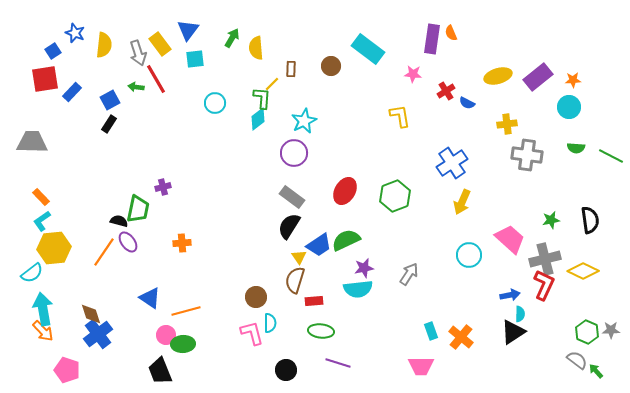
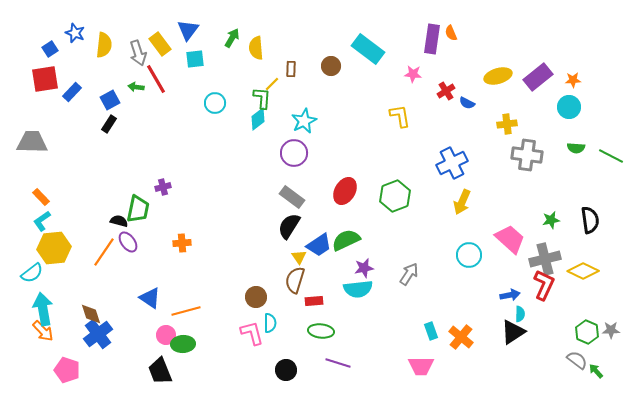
blue square at (53, 51): moved 3 px left, 2 px up
blue cross at (452, 163): rotated 8 degrees clockwise
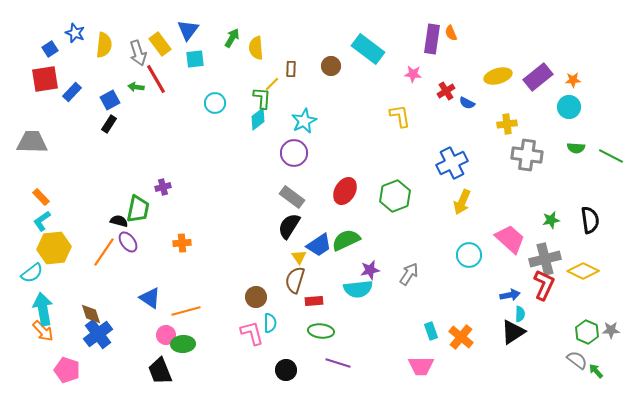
purple star at (364, 268): moved 6 px right, 2 px down
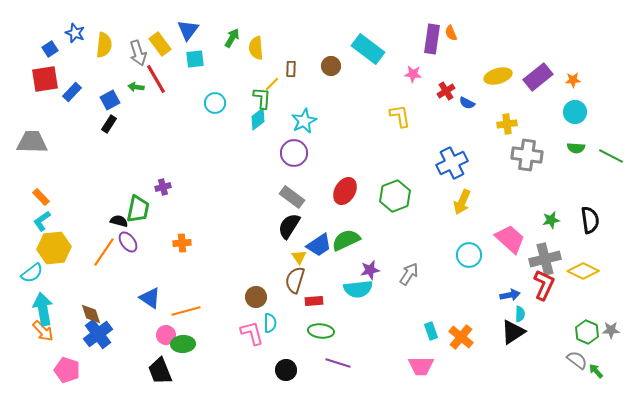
cyan circle at (569, 107): moved 6 px right, 5 px down
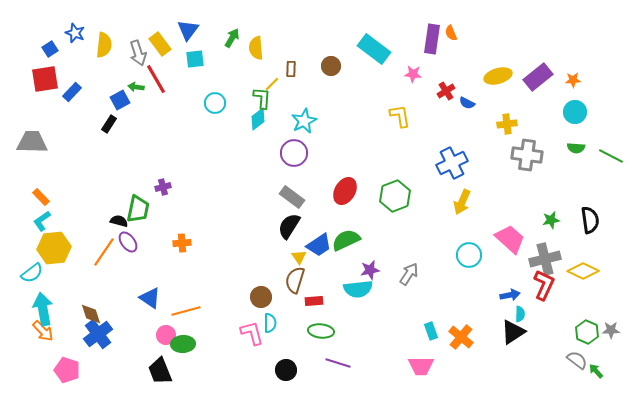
cyan rectangle at (368, 49): moved 6 px right
blue square at (110, 100): moved 10 px right
brown circle at (256, 297): moved 5 px right
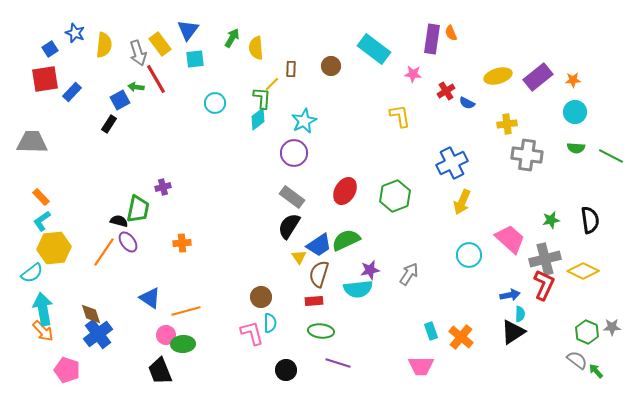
brown semicircle at (295, 280): moved 24 px right, 6 px up
gray star at (611, 330): moved 1 px right, 3 px up
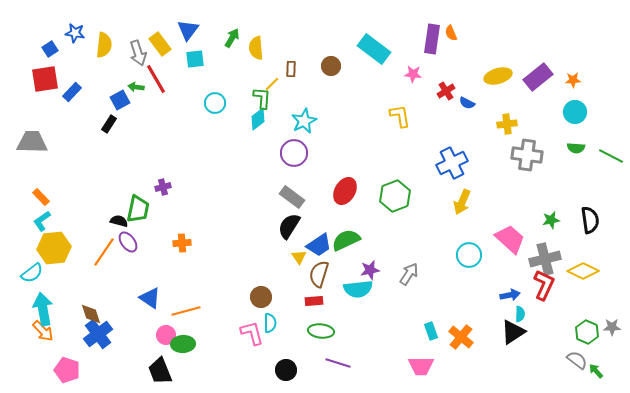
blue star at (75, 33): rotated 12 degrees counterclockwise
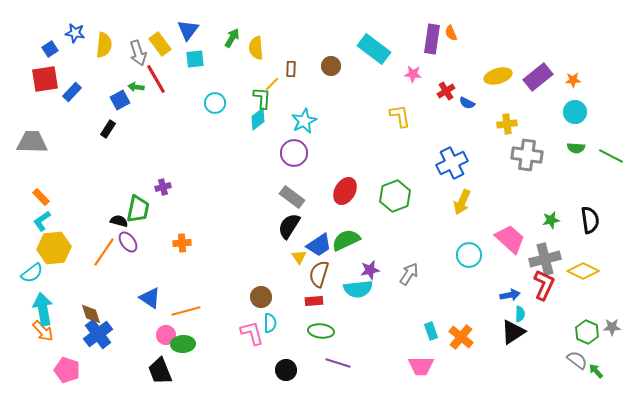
black rectangle at (109, 124): moved 1 px left, 5 px down
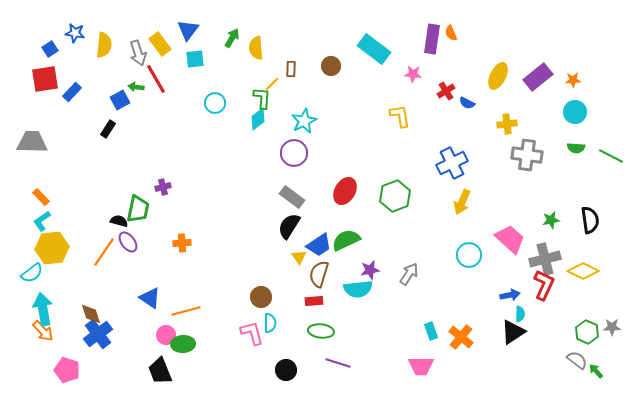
yellow ellipse at (498, 76): rotated 48 degrees counterclockwise
yellow hexagon at (54, 248): moved 2 px left
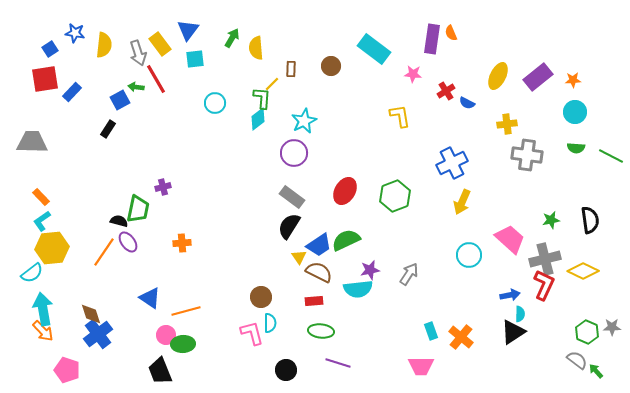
brown semicircle at (319, 274): moved 2 px up; rotated 100 degrees clockwise
